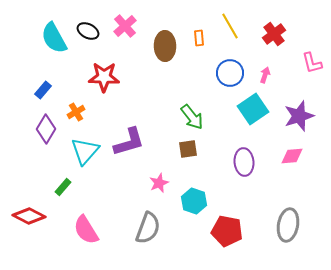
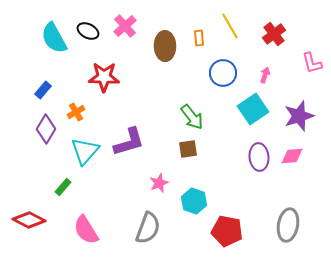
blue circle: moved 7 px left
purple ellipse: moved 15 px right, 5 px up
red diamond: moved 4 px down
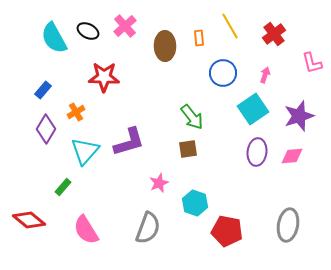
purple ellipse: moved 2 px left, 5 px up; rotated 12 degrees clockwise
cyan hexagon: moved 1 px right, 2 px down
red diamond: rotated 12 degrees clockwise
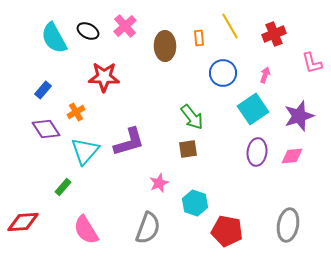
red cross: rotated 15 degrees clockwise
purple diamond: rotated 64 degrees counterclockwise
red diamond: moved 6 px left, 2 px down; rotated 44 degrees counterclockwise
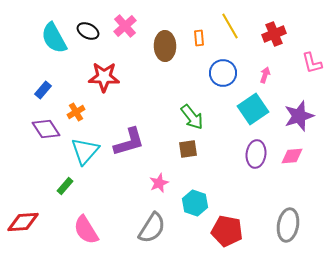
purple ellipse: moved 1 px left, 2 px down
green rectangle: moved 2 px right, 1 px up
gray semicircle: moved 4 px right; rotated 12 degrees clockwise
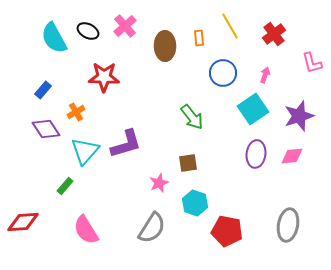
red cross: rotated 15 degrees counterclockwise
purple L-shape: moved 3 px left, 2 px down
brown square: moved 14 px down
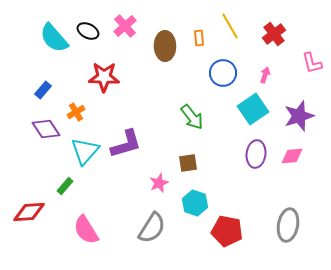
cyan semicircle: rotated 12 degrees counterclockwise
red diamond: moved 6 px right, 10 px up
